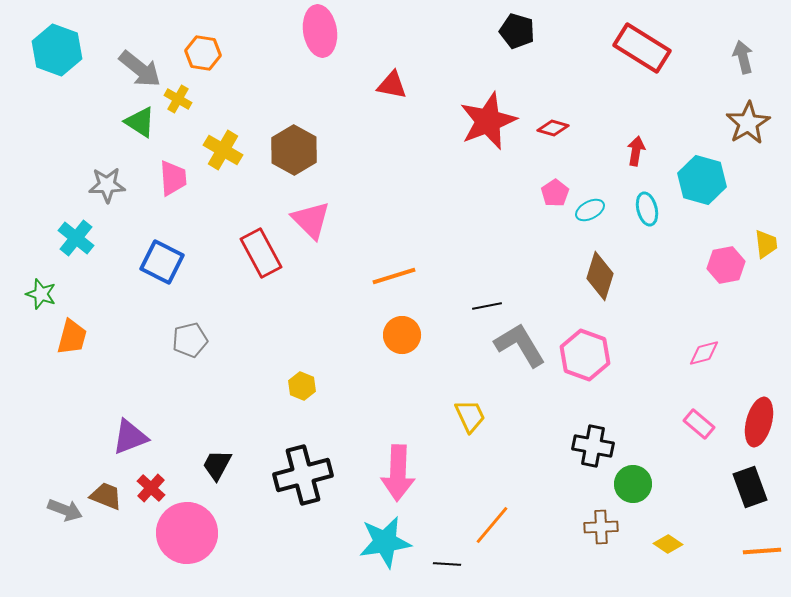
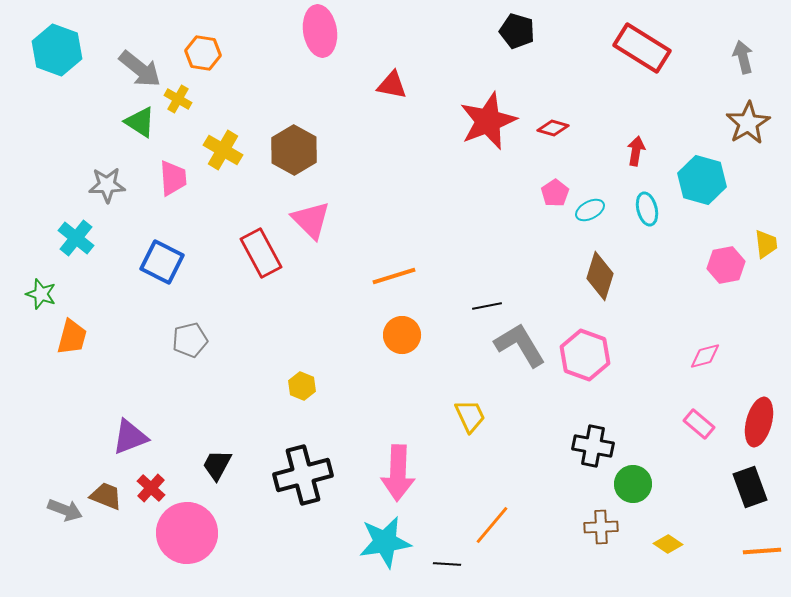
pink diamond at (704, 353): moved 1 px right, 3 px down
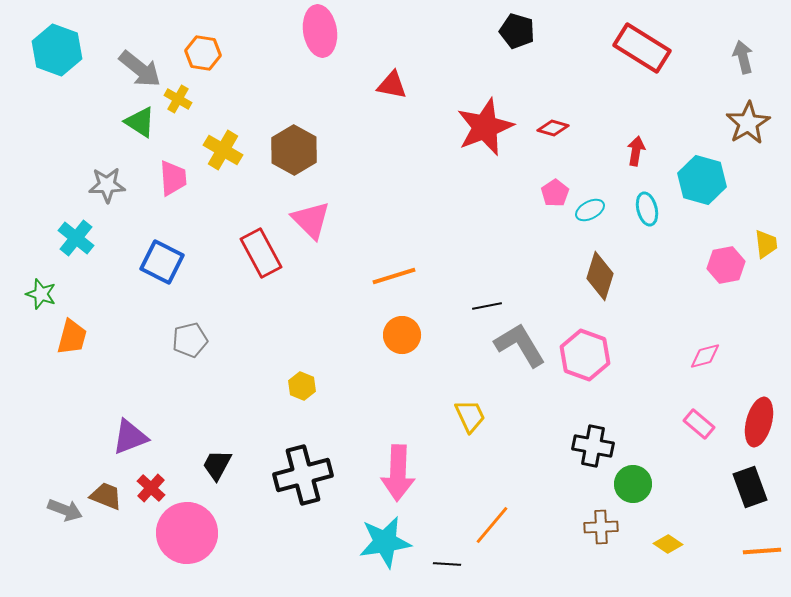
red star at (488, 121): moved 3 px left, 6 px down
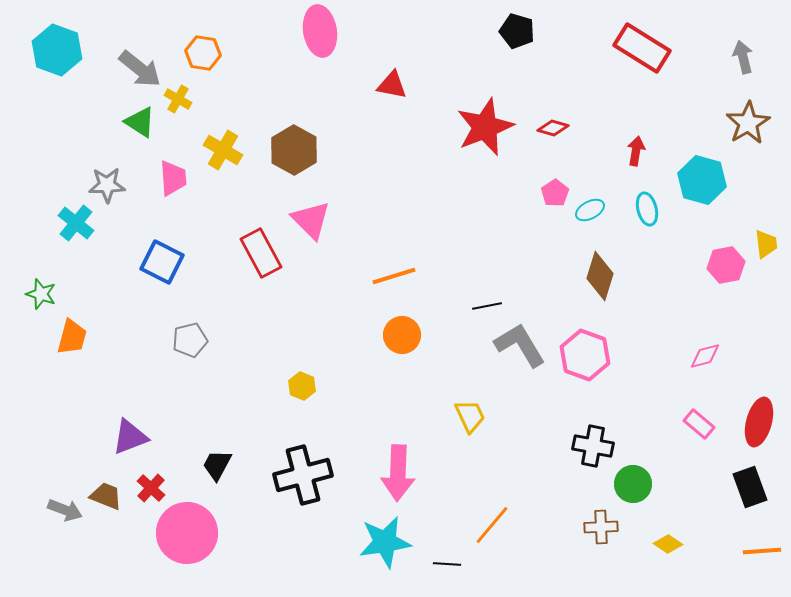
cyan cross at (76, 238): moved 15 px up
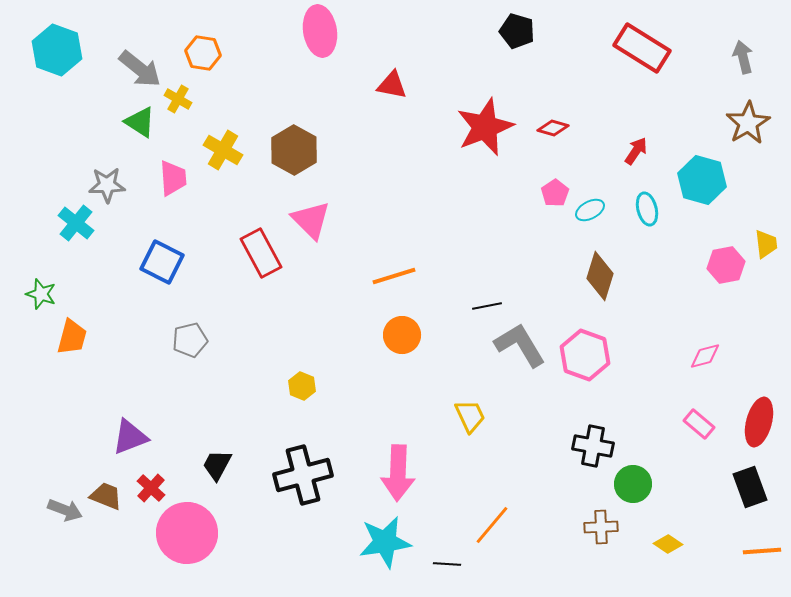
red arrow at (636, 151): rotated 24 degrees clockwise
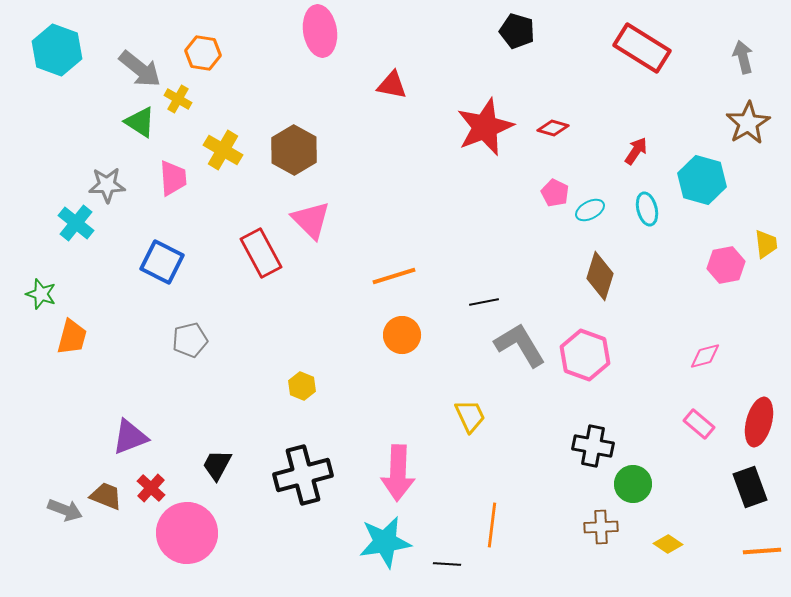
pink pentagon at (555, 193): rotated 12 degrees counterclockwise
black line at (487, 306): moved 3 px left, 4 px up
orange line at (492, 525): rotated 33 degrees counterclockwise
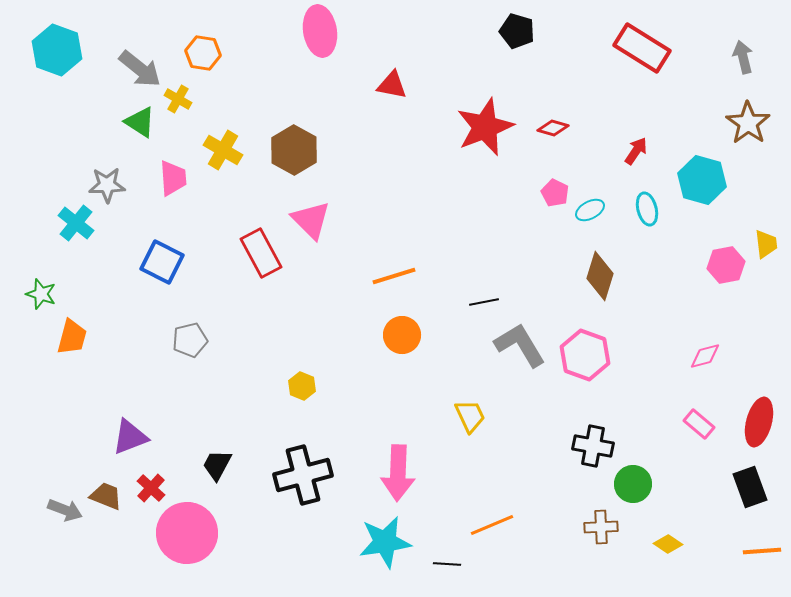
brown star at (748, 123): rotated 6 degrees counterclockwise
orange line at (492, 525): rotated 60 degrees clockwise
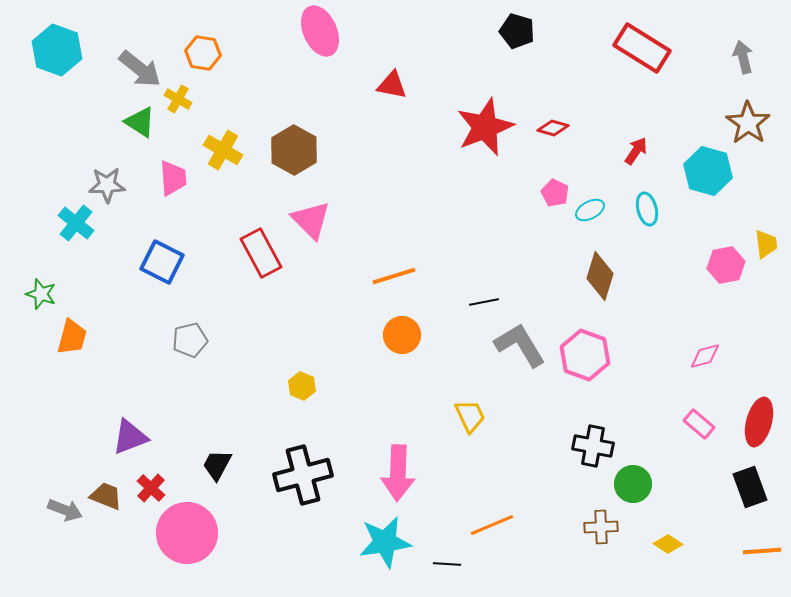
pink ellipse at (320, 31): rotated 15 degrees counterclockwise
cyan hexagon at (702, 180): moved 6 px right, 9 px up
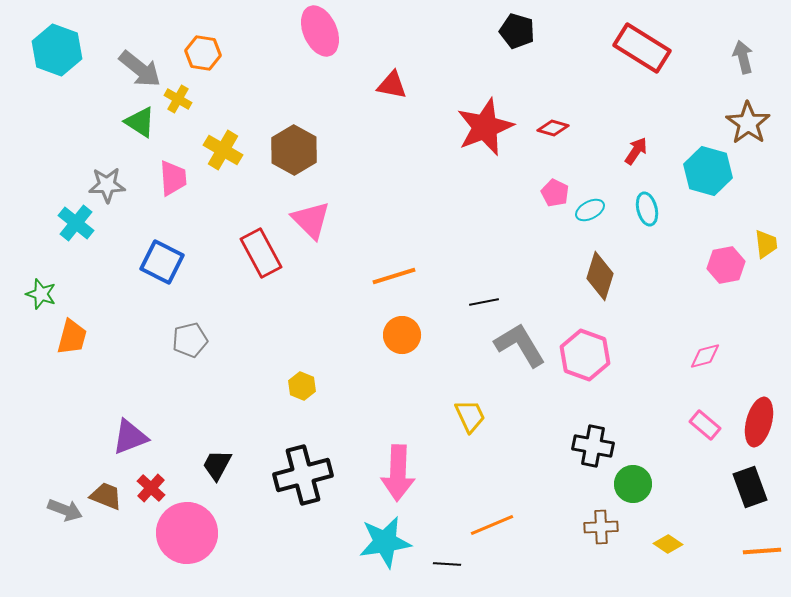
pink rectangle at (699, 424): moved 6 px right, 1 px down
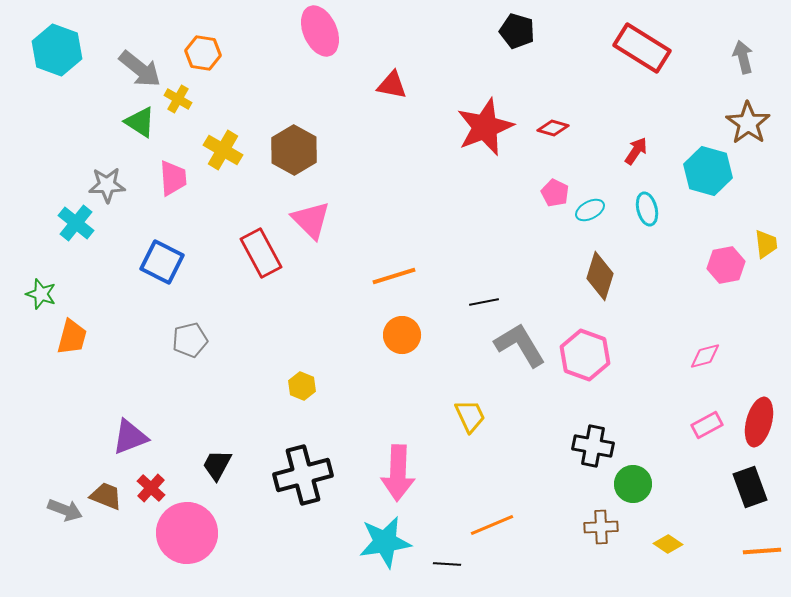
pink rectangle at (705, 425): moved 2 px right; rotated 68 degrees counterclockwise
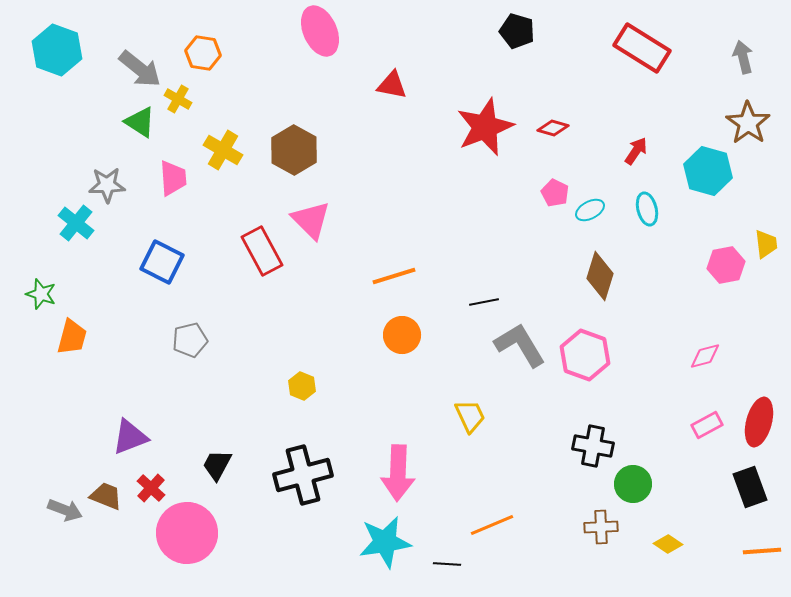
red rectangle at (261, 253): moved 1 px right, 2 px up
